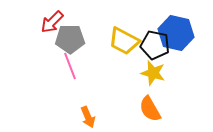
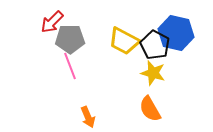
black pentagon: rotated 16 degrees clockwise
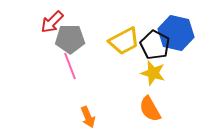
yellow trapezoid: rotated 56 degrees counterclockwise
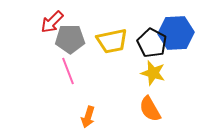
blue hexagon: rotated 16 degrees counterclockwise
yellow trapezoid: moved 12 px left; rotated 16 degrees clockwise
black pentagon: moved 3 px left, 2 px up
pink line: moved 2 px left, 5 px down
orange arrow: rotated 40 degrees clockwise
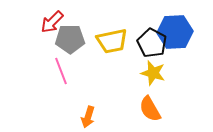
blue hexagon: moved 1 px left, 1 px up
pink line: moved 7 px left
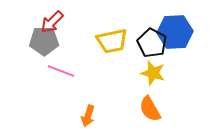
gray pentagon: moved 26 px left, 2 px down
pink line: rotated 48 degrees counterclockwise
orange arrow: moved 1 px up
